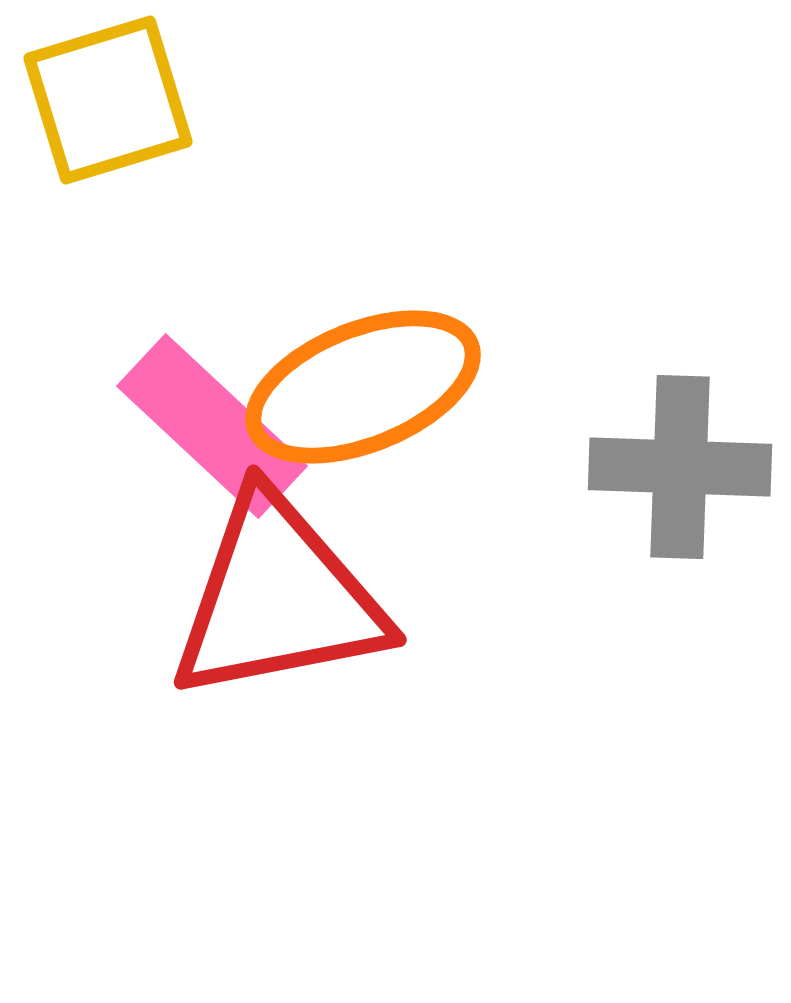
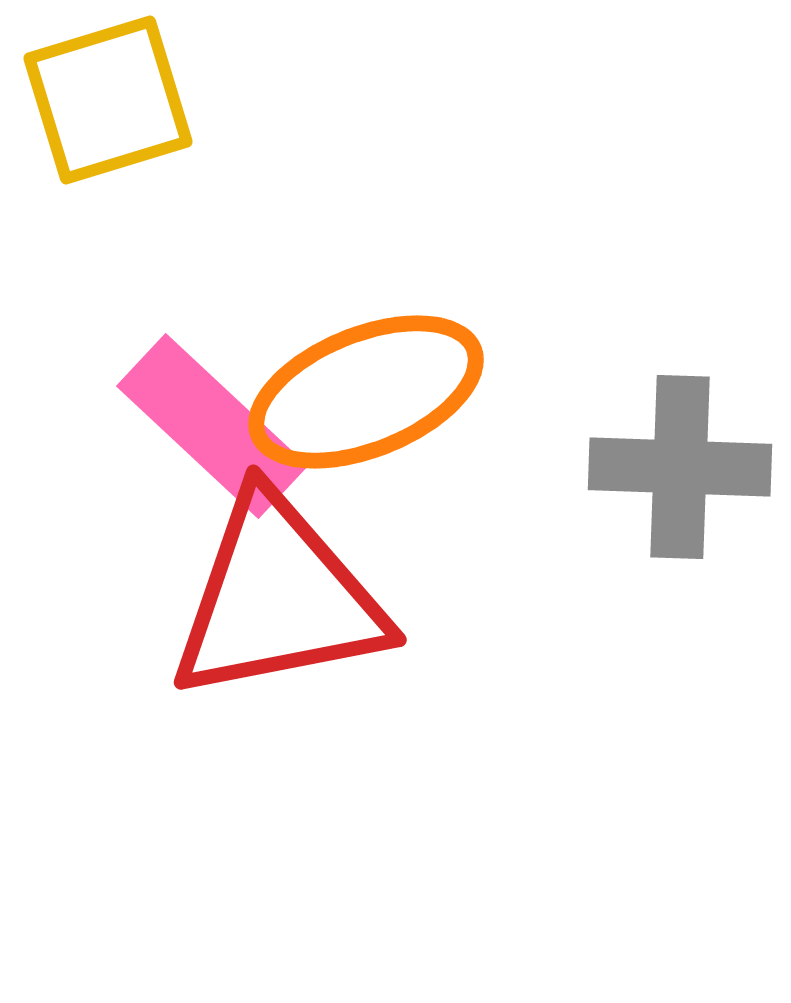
orange ellipse: moved 3 px right, 5 px down
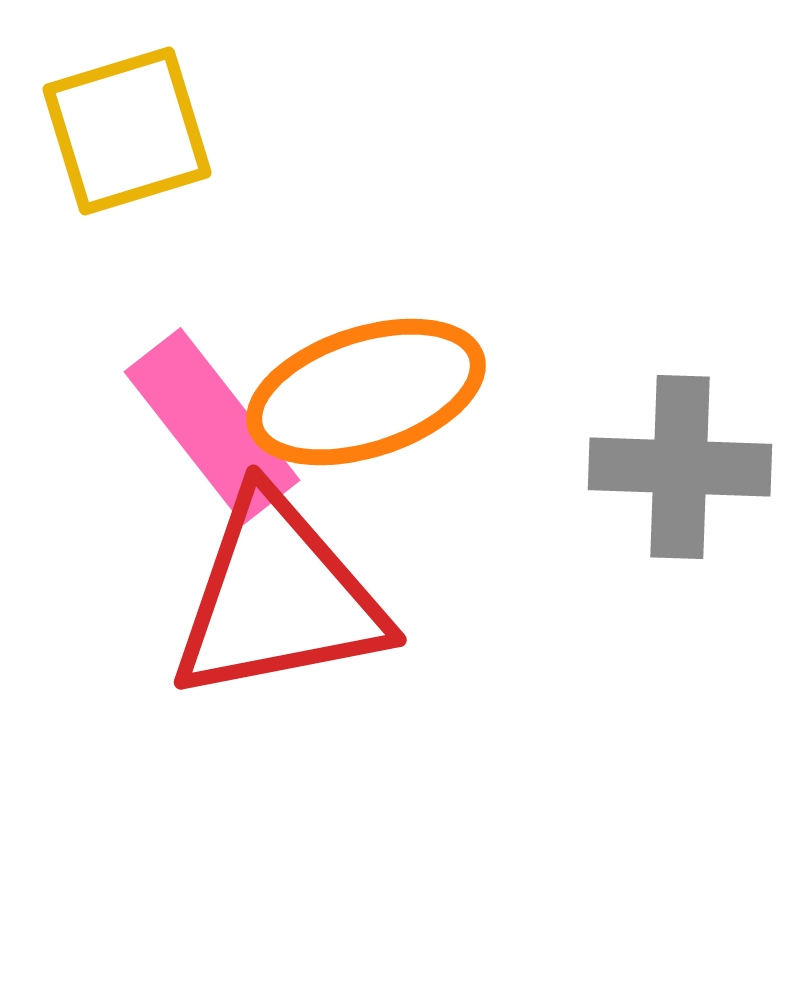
yellow square: moved 19 px right, 31 px down
orange ellipse: rotated 4 degrees clockwise
pink rectangle: rotated 9 degrees clockwise
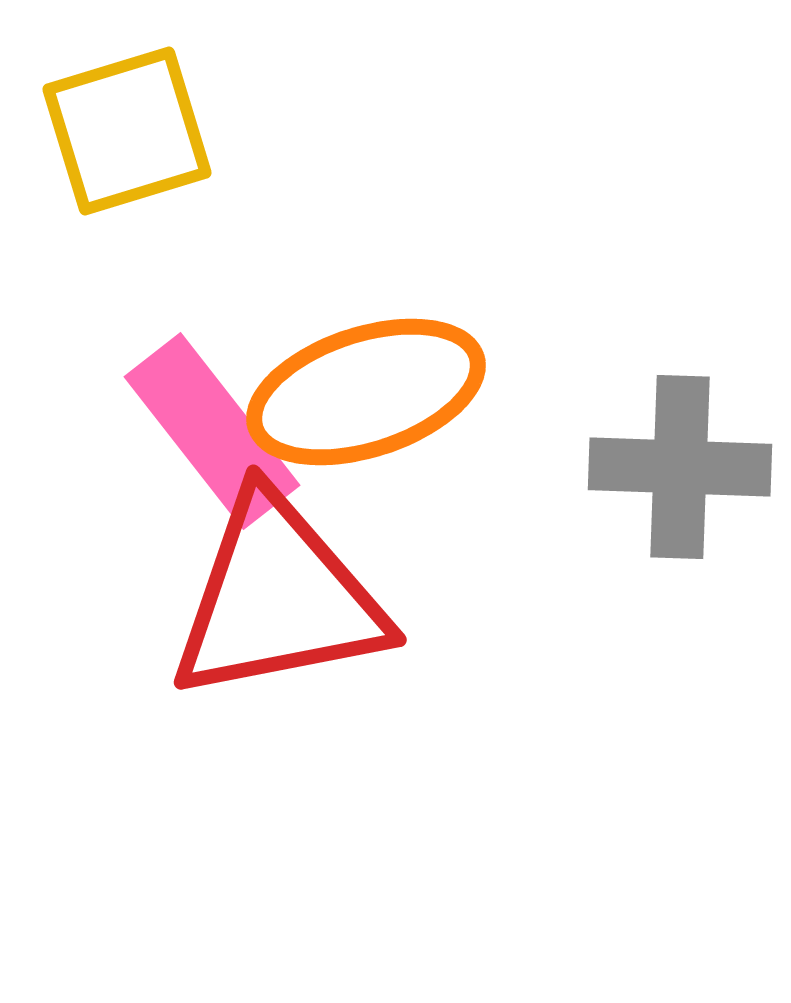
pink rectangle: moved 5 px down
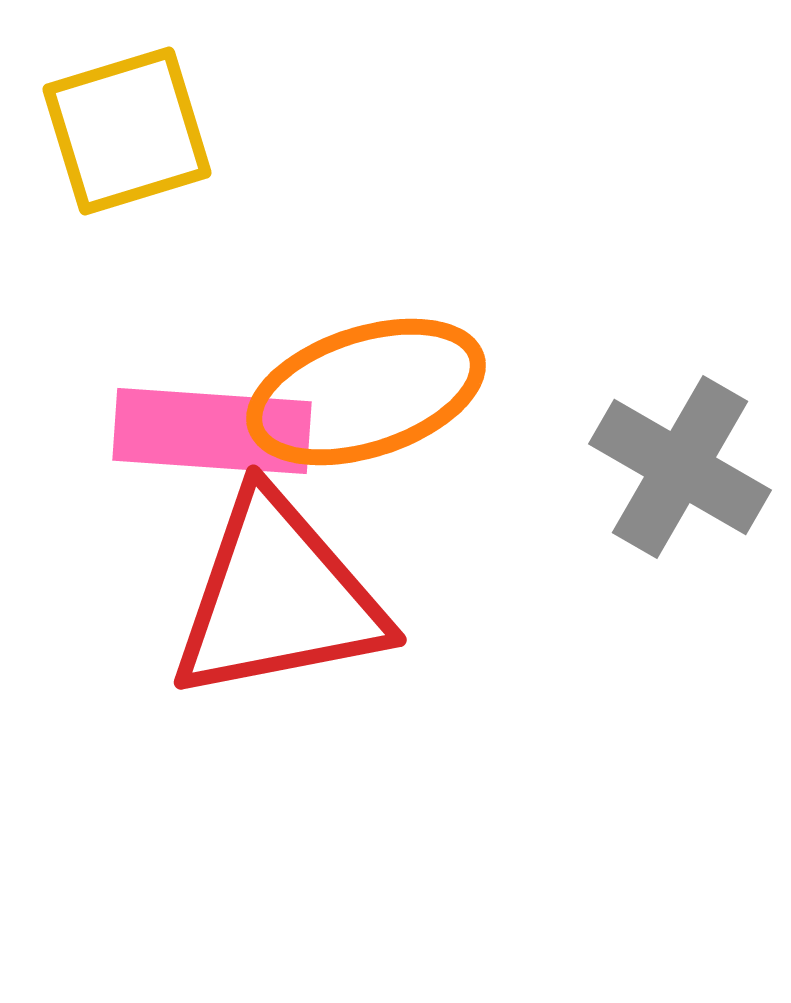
pink rectangle: rotated 48 degrees counterclockwise
gray cross: rotated 28 degrees clockwise
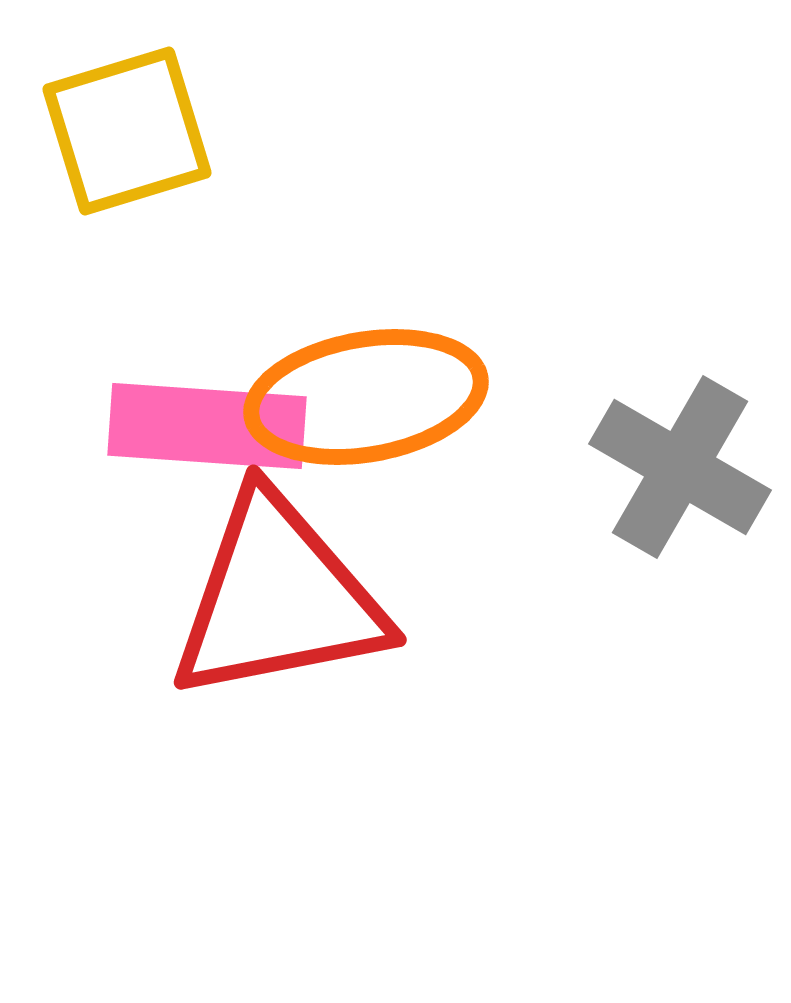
orange ellipse: moved 5 px down; rotated 8 degrees clockwise
pink rectangle: moved 5 px left, 5 px up
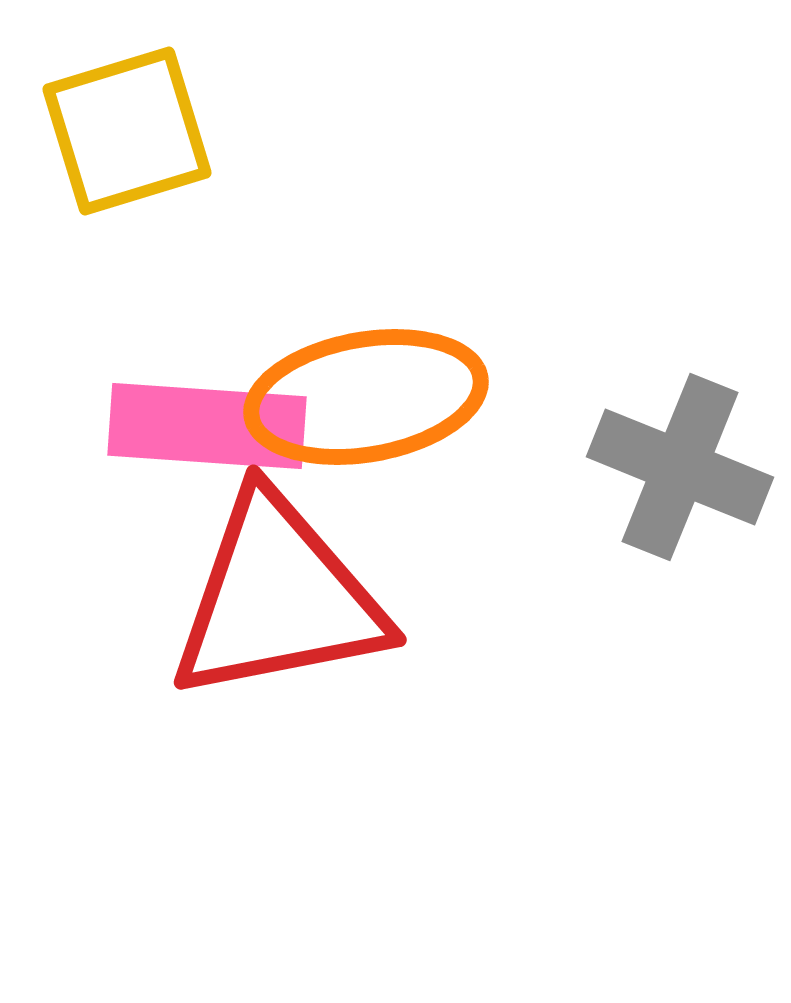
gray cross: rotated 8 degrees counterclockwise
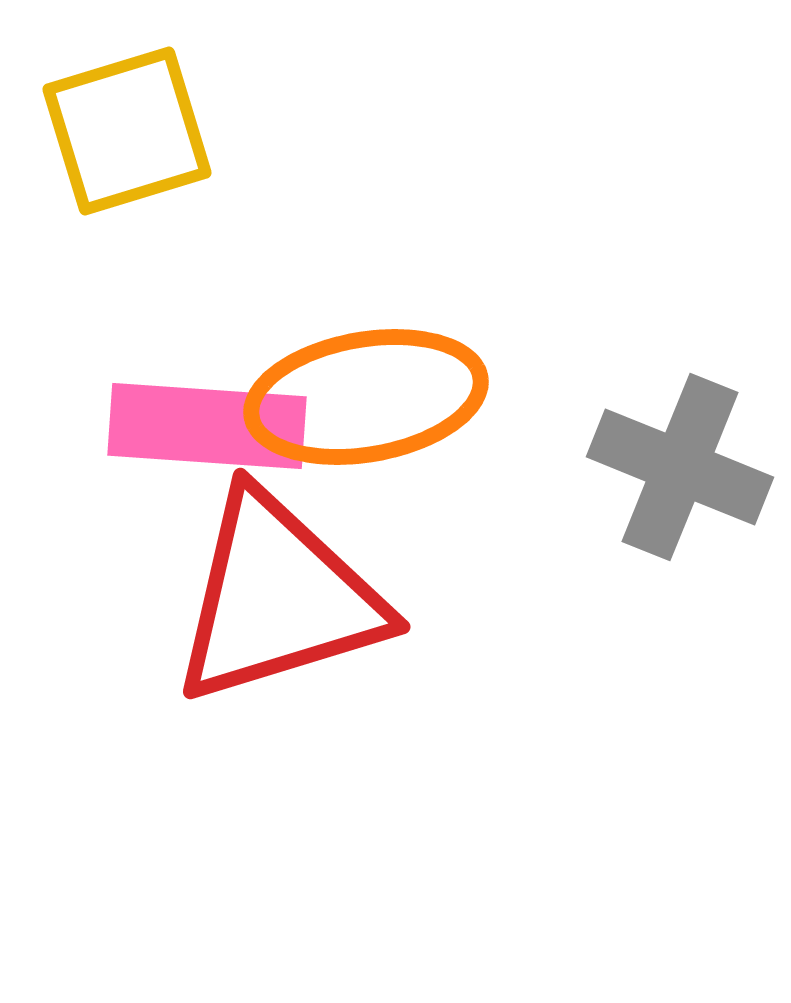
red triangle: rotated 6 degrees counterclockwise
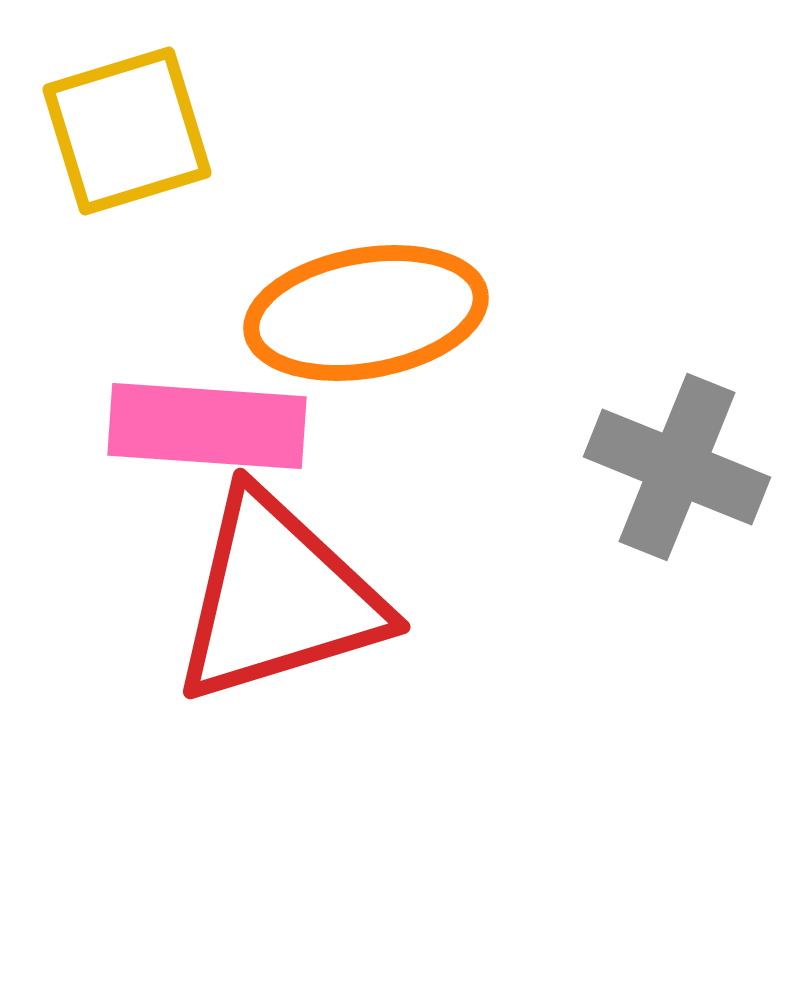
orange ellipse: moved 84 px up
gray cross: moved 3 px left
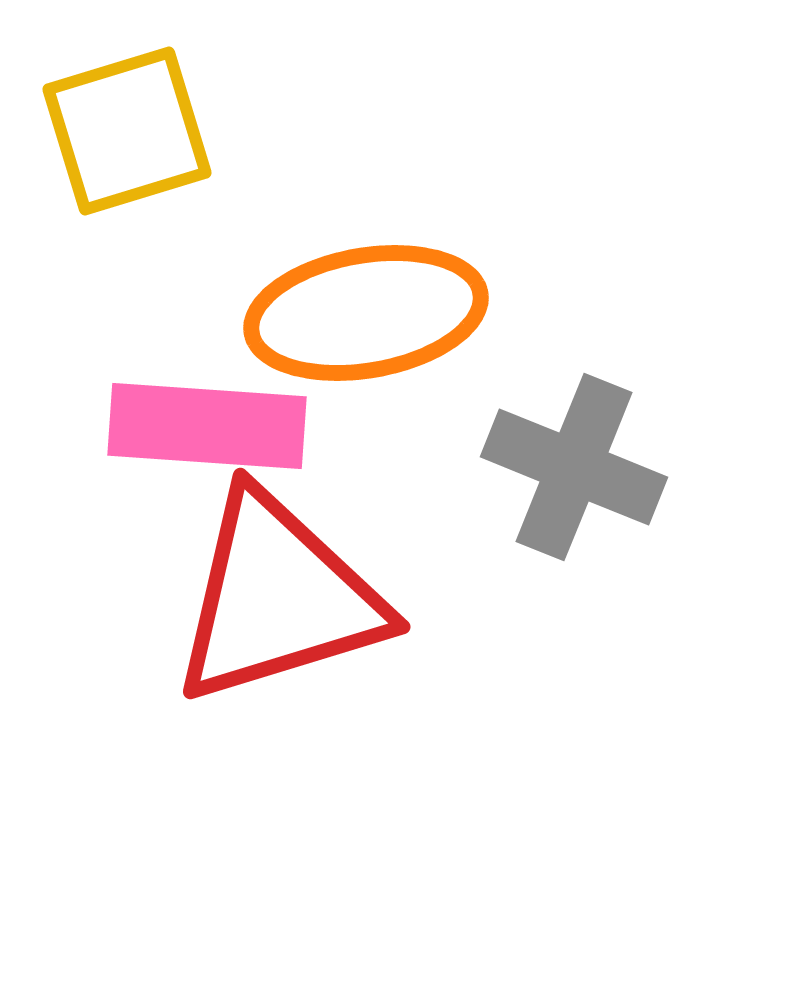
gray cross: moved 103 px left
